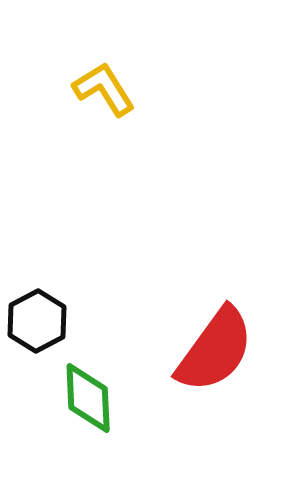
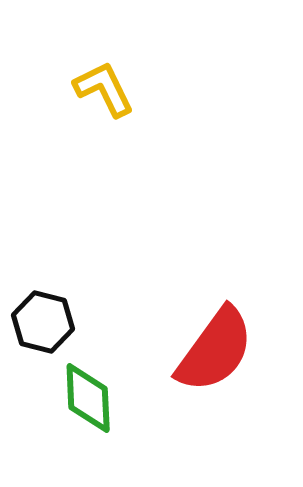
yellow L-shape: rotated 6 degrees clockwise
black hexagon: moved 6 px right, 1 px down; rotated 18 degrees counterclockwise
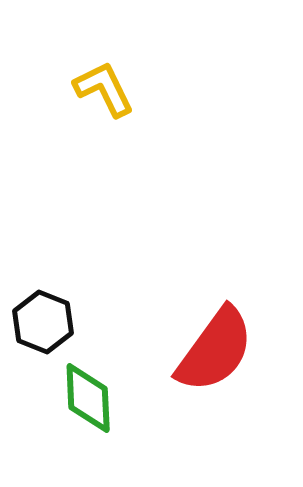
black hexagon: rotated 8 degrees clockwise
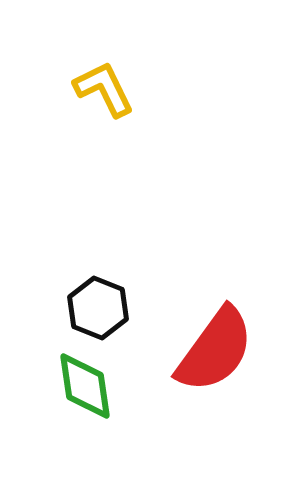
black hexagon: moved 55 px right, 14 px up
green diamond: moved 3 px left, 12 px up; rotated 6 degrees counterclockwise
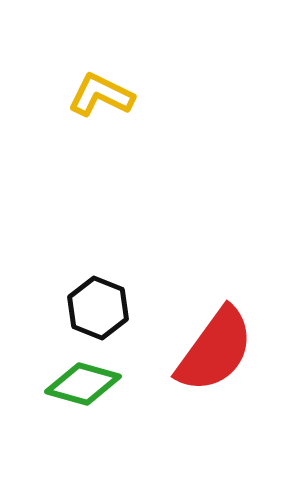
yellow L-shape: moved 3 px left, 6 px down; rotated 38 degrees counterclockwise
green diamond: moved 2 px left, 2 px up; rotated 66 degrees counterclockwise
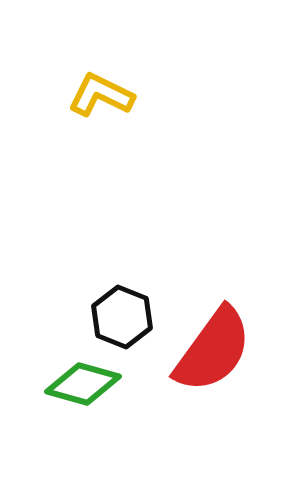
black hexagon: moved 24 px right, 9 px down
red semicircle: moved 2 px left
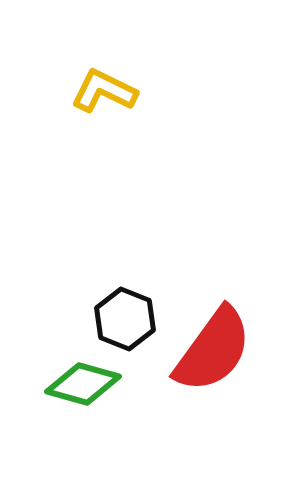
yellow L-shape: moved 3 px right, 4 px up
black hexagon: moved 3 px right, 2 px down
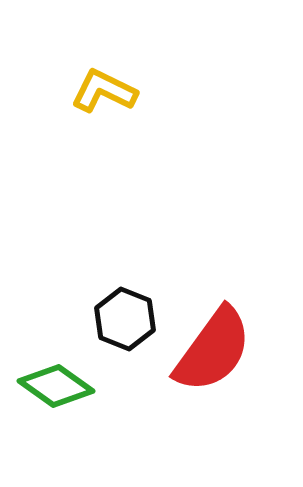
green diamond: moved 27 px left, 2 px down; rotated 20 degrees clockwise
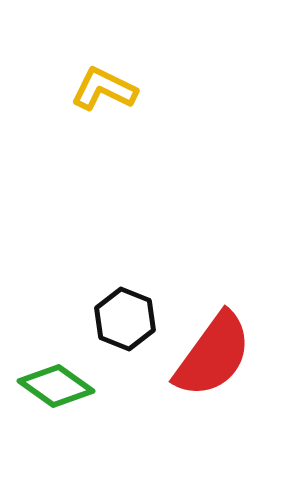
yellow L-shape: moved 2 px up
red semicircle: moved 5 px down
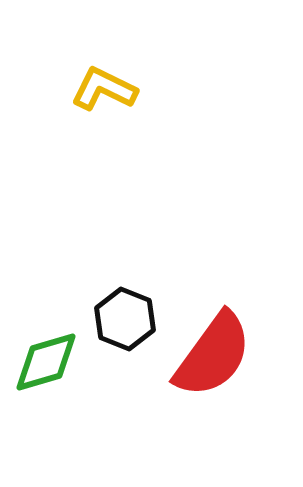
green diamond: moved 10 px left, 24 px up; rotated 52 degrees counterclockwise
